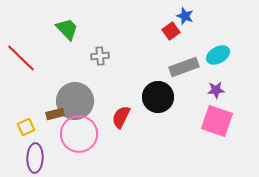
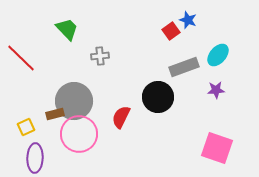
blue star: moved 3 px right, 4 px down
cyan ellipse: rotated 20 degrees counterclockwise
gray circle: moved 1 px left
pink square: moved 27 px down
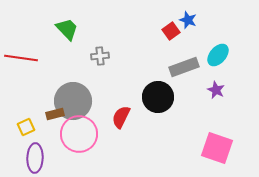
red line: rotated 36 degrees counterclockwise
purple star: rotated 30 degrees clockwise
gray circle: moved 1 px left
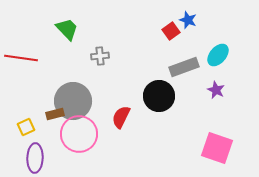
black circle: moved 1 px right, 1 px up
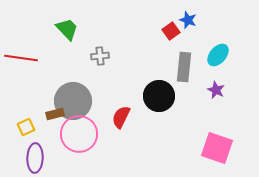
gray rectangle: rotated 64 degrees counterclockwise
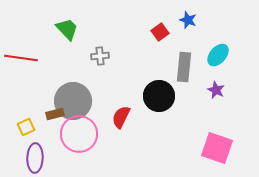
red square: moved 11 px left, 1 px down
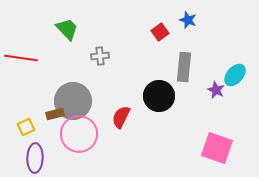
cyan ellipse: moved 17 px right, 20 px down
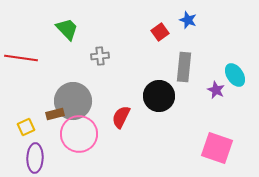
cyan ellipse: rotated 75 degrees counterclockwise
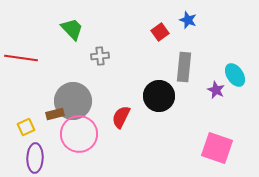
green trapezoid: moved 5 px right
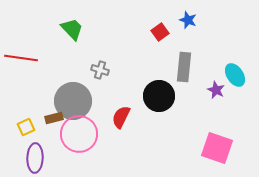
gray cross: moved 14 px down; rotated 24 degrees clockwise
brown rectangle: moved 1 px left, 4 px down
